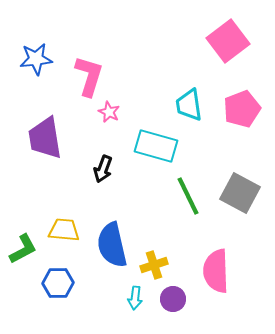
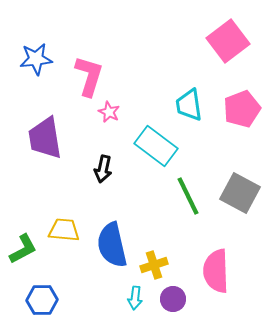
cyan rectangle: rotated 21 degrees clockwise
black arrow: rotated 8 degrees counterclockwise
blue hexagon: moved 16 px left, 17 px down
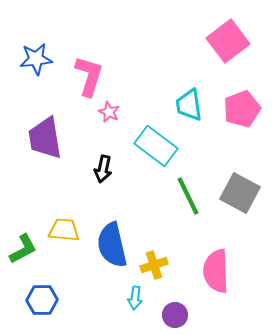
purple circle: moved 2 px right, 16 px down
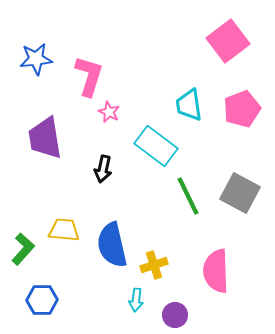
green L-shape: rotated 20 degrees counterclockwise
cyan arrow: moved 1 px right, 2 px down
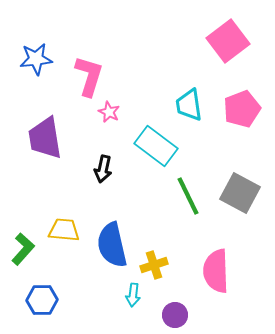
cyan arrow: moved 3 px left, 5 px up
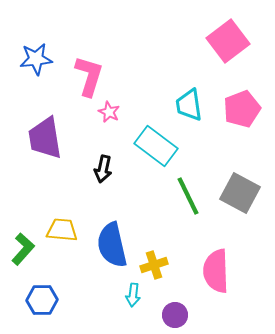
yellow trapezoid: moved 2 px left
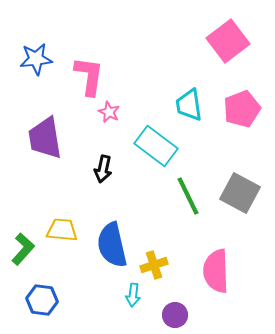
pink L-shape: rotated 9 degrees counterclockwise
blue hexagon: rotated 8 degrees clockwise
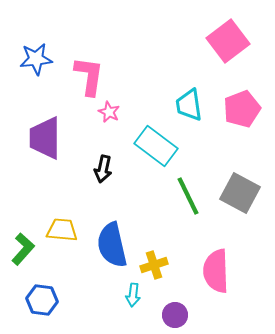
purple trapezoid: rotated 9 degrees clockwise
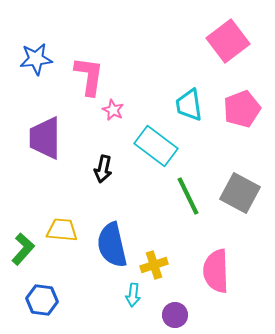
pink star: moved 4 px right, 2 px up
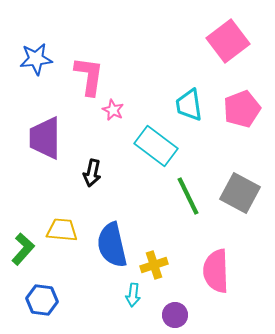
black arrow: moved 11 px left, 4 px down
